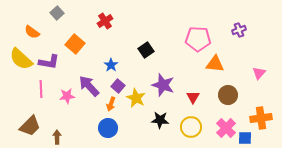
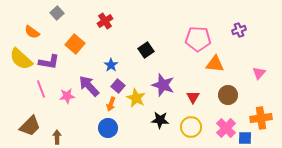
pink line: rotated 18 degrees counterclockwise
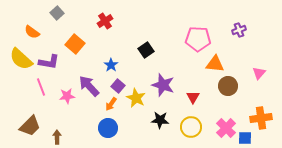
pink line: moved 2 px up
brown circle: moved 9 px up
orange arrow: rotated 16 degrees clockwise
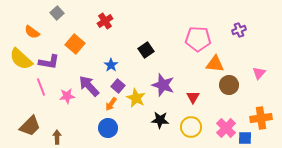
brown circle: moved 1 px right, 1 px up
